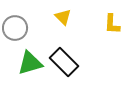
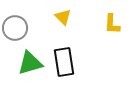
black rectangle: rotated 36 degrees clockwise
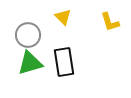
yellow L-shape: moved 2 px left, 2 px up; rotated 20 degrees counterclockwise
gray circle: moved 13 px right, 7 px down
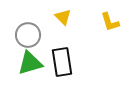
black rectangle: moved 2 px left
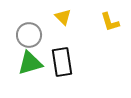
gray circle: moved 1 px right
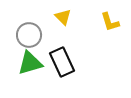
black rectangle: rotated 16 degrees counterclockwise
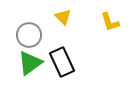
green triangle: rotated 20 degrees counterclockwise
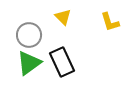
green triangle: moved 1 px left
